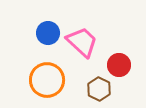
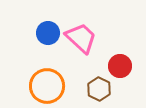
pink trapezoid: moved 1 px left, 4 px up
red circle: moved 1 px right, 1 px down
orange circle: moved 6 px down
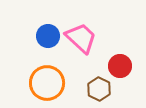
blue circle: moved 3 px down
orange circle: moved 3 px up
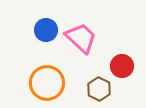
blue circle: moved 2 px left, 6 px up
red circle: moved 2 px right
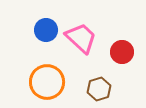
red circle: moved 14 px up
orange circle: moved 1 px up
brown hexagon: rotated 15 degrees clockwise
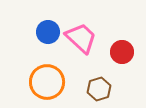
blue circle: moved 2 px right, 2 px down
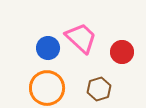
blue circle: moved 16 px down
orange circle: moved 6 px down
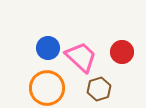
pink trapezoid: moved 19 px down
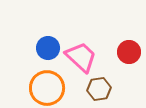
red circle: moved 7 px right
brown hexagon: rotated 10 degrees clockwise
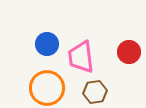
blue circle: moved 1 px left, 4 px up
pink trapezoid: rotated 140 degrees counterclockwise
brown hexagon: moved 4 px left, 3 px down
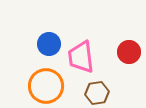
blue circle: moved 2 px right
orange circle: moved 1 px left, 2 px up
brown hexagon: moved 2 px right, 1 px down
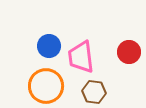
blue circle: moved 2 px down
brown hexagon: moved 3 px left, 1 px up; rotated 15 degrees clockwise
